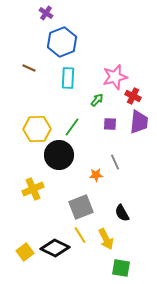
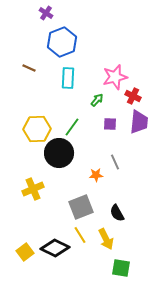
black circle: moved 2 px up
black semicircle: moved 5 px left
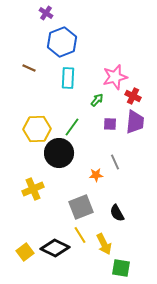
purple trapezoid: moved 4 px left
yellow arrow: moved 2 px left, 5 px down
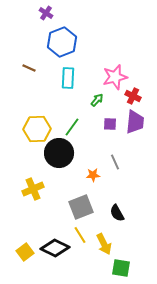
orange star: moved 3 px left
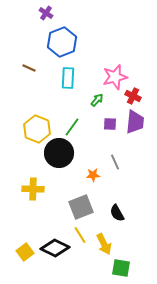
yellow hexagon: rotated 24 degrees clockwise
yellow cross: rotated 25 degrees clockwise
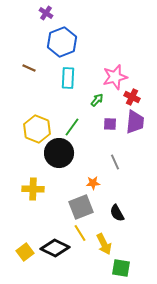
red cross: moved 1 px left, 1 px down
orange star: moved 8 px down
yellow line: moved 2 px up
